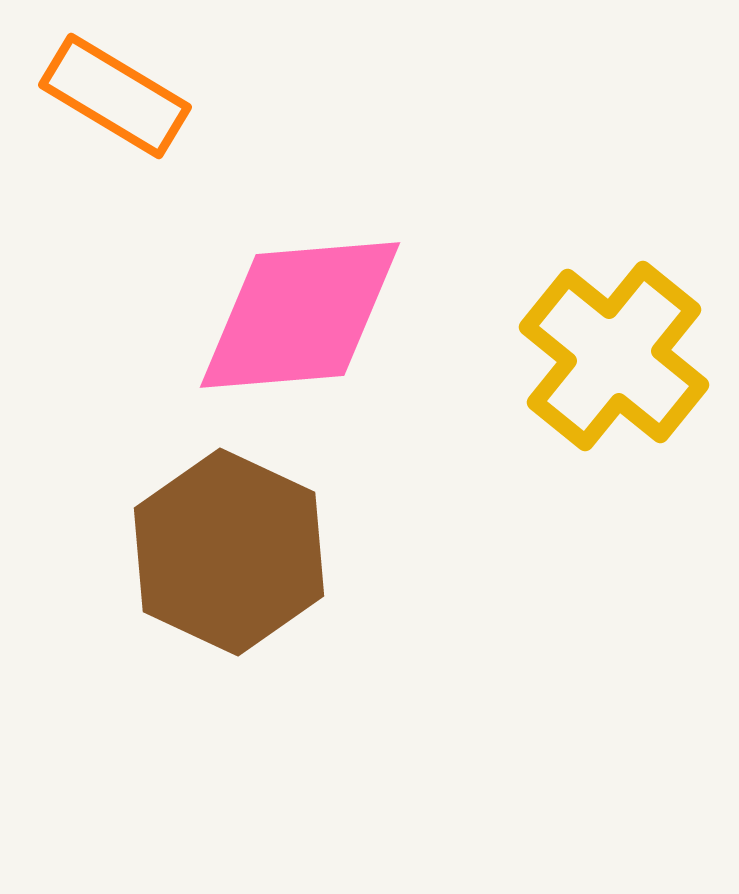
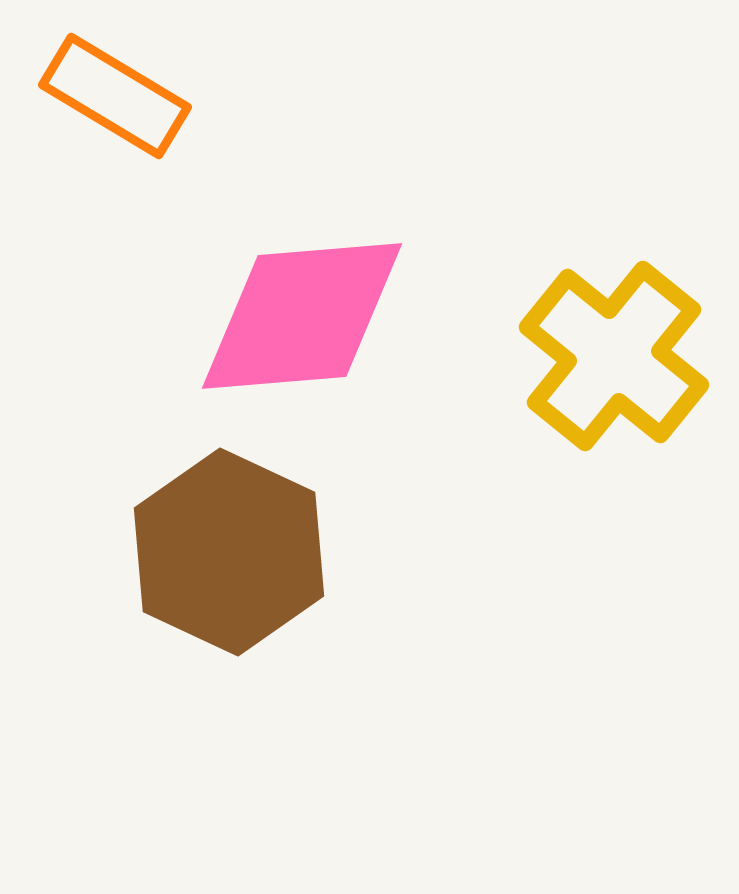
pink diamond: moved 2 px right, 1 px down
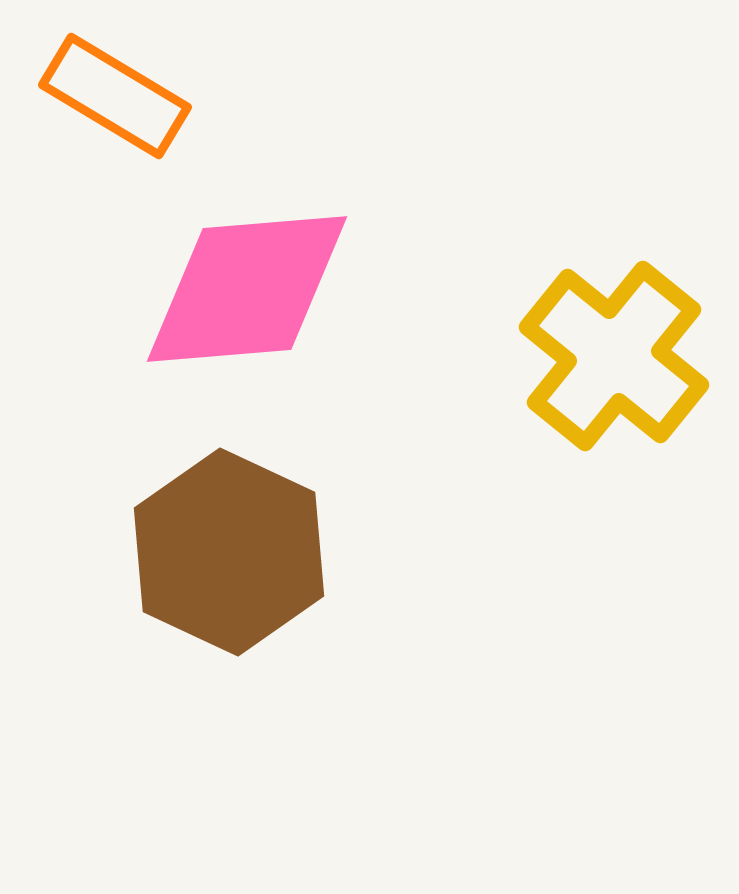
pink diamond: moved 55 px left, 27 px up
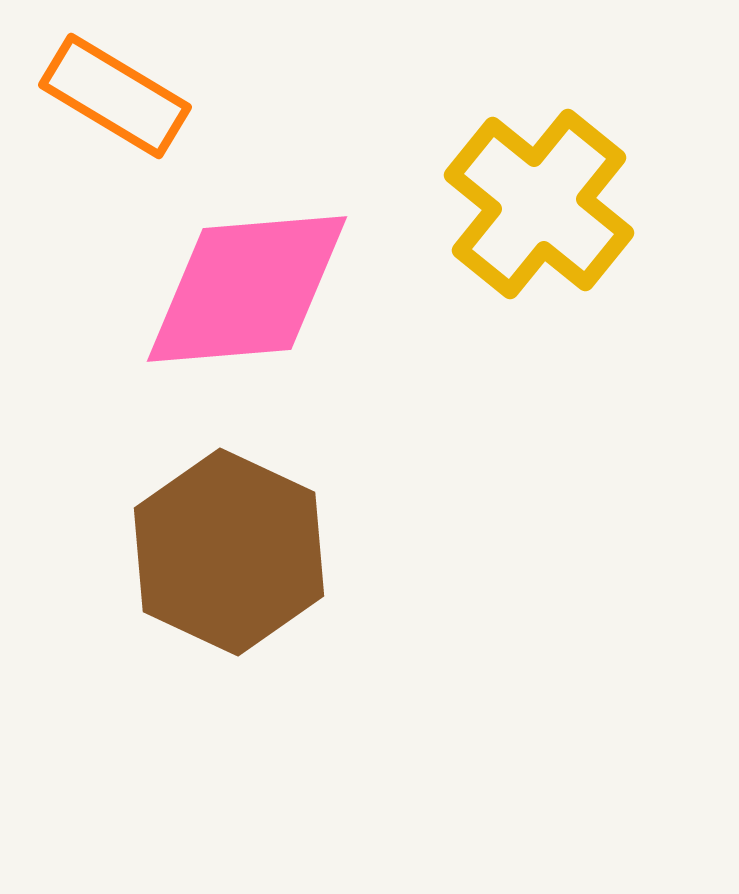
yellow cross: moved 75 px left, 152 px up
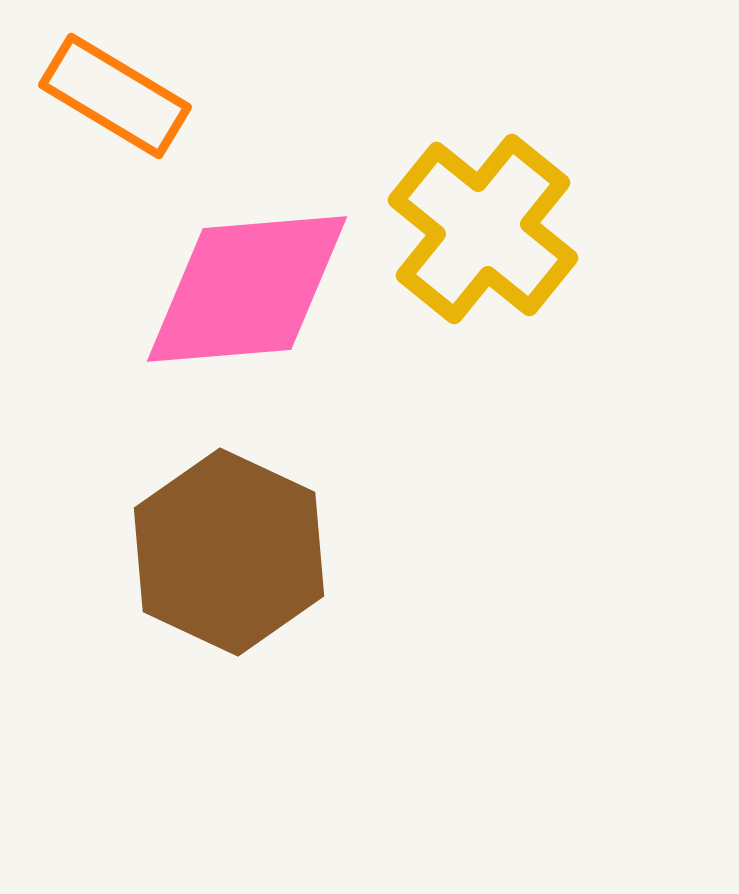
yellow cross: moved 56 px left, 25 px down
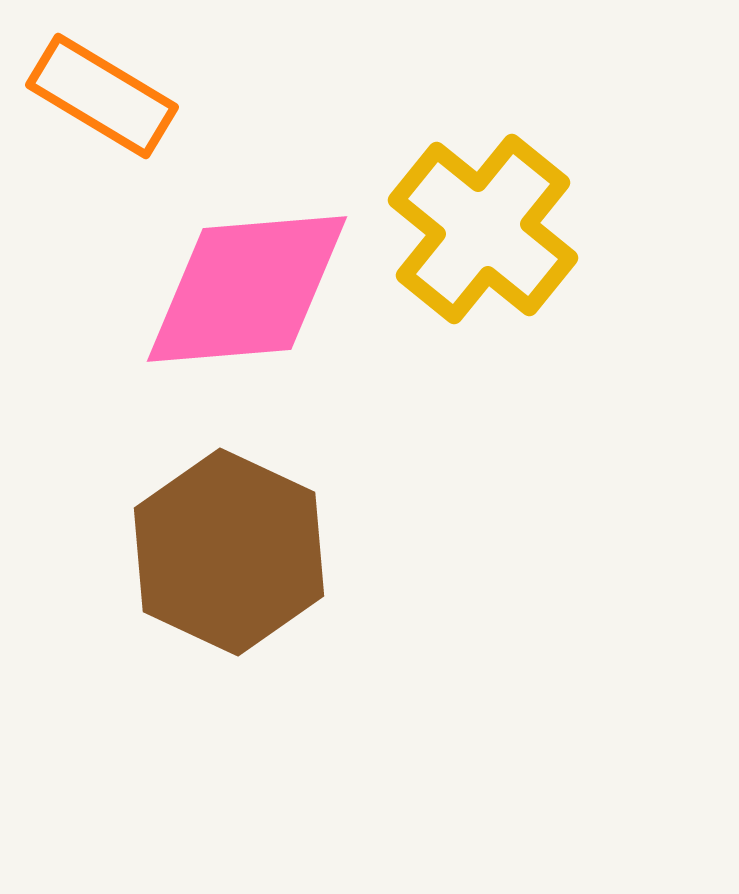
orange rectangle: moved 13 px left
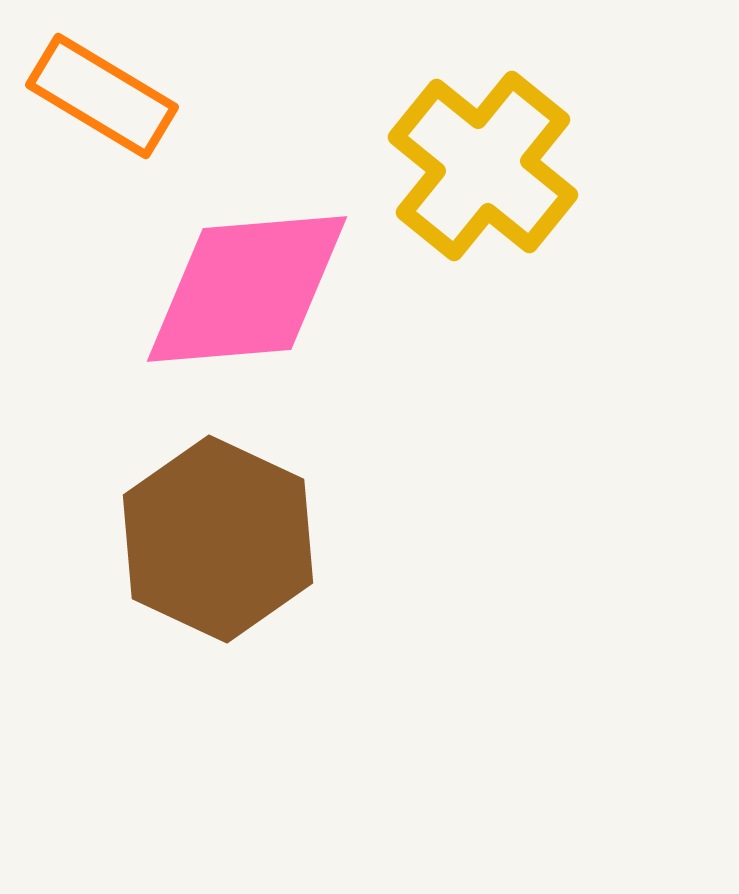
yellow cross: moved 63 px up
brown hexagon: moved 11 px left, 13 px up
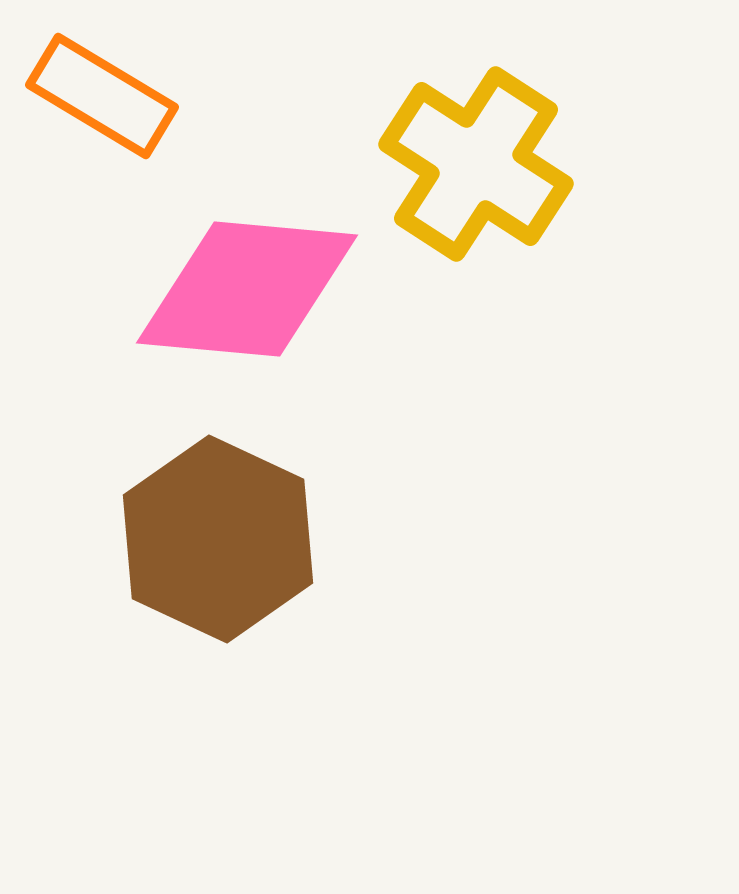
yellow cross: moved 7 px left, 2 px up; rotated 6 degrees counterclockwise
pink diamond: rotated 10 degrees clockwise
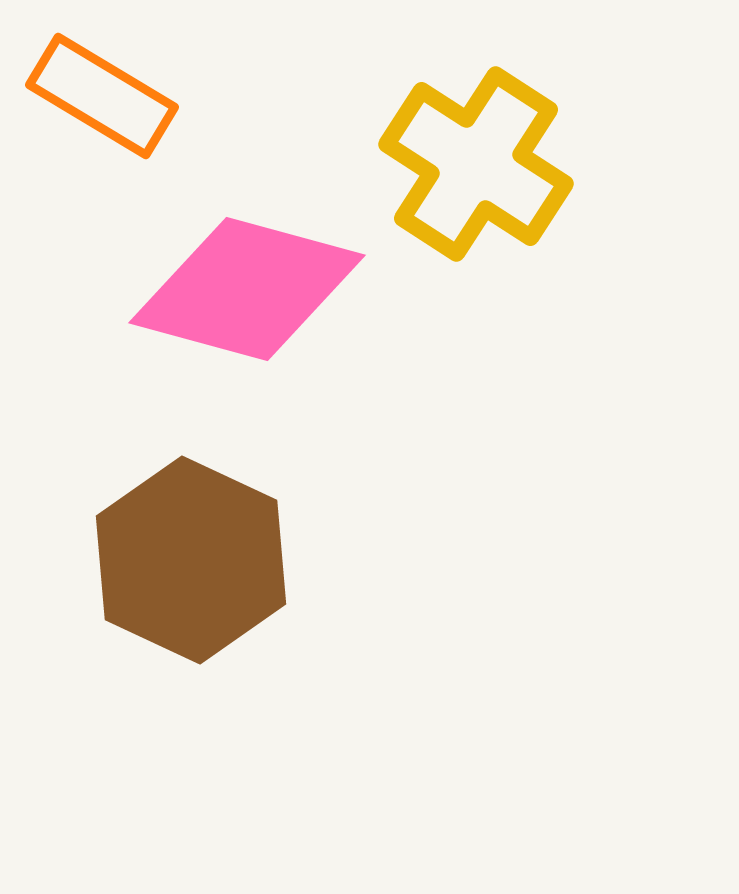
pink diamond: rotated 10 degrees clockwise
brown hexagon: moved 27 px left, 21 px down
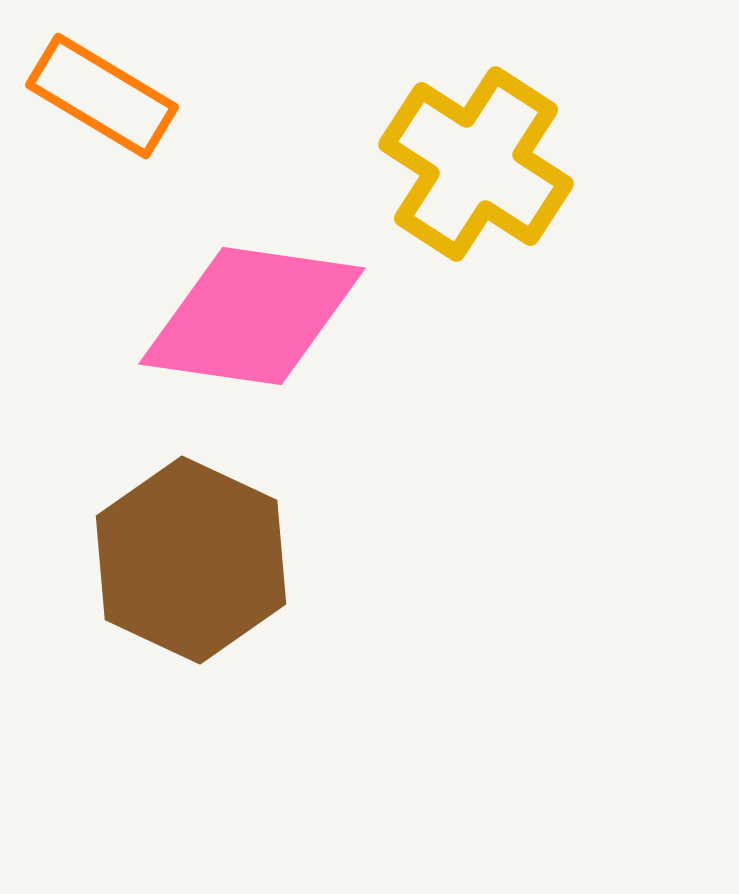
pink diamond: moved 5 px right, 27 px down; rotated 7 degrees counterclockwise
